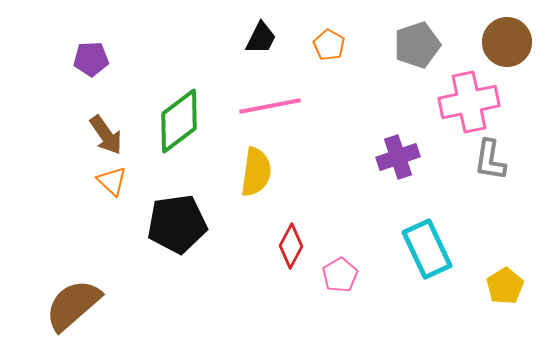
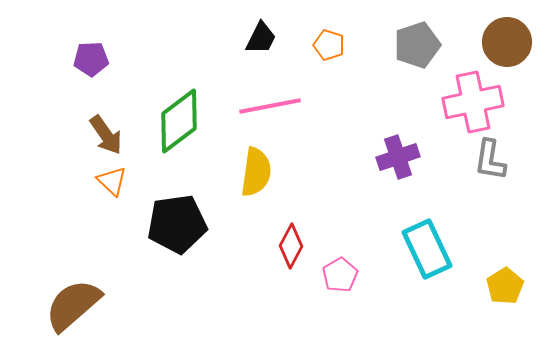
orange pentagon: rotated 12 degrees counterclockwise
pink cross: moved 4 px right
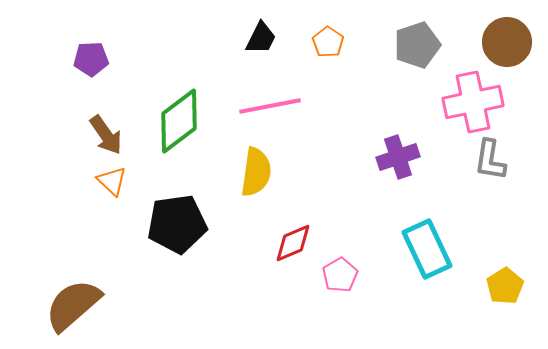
orange pentagon: moved 1 px left, 3 px up; rotated 16 degrees clockwise
red diamond: moved 2 px right, 3 px up; rotated 39 degrees clockwise
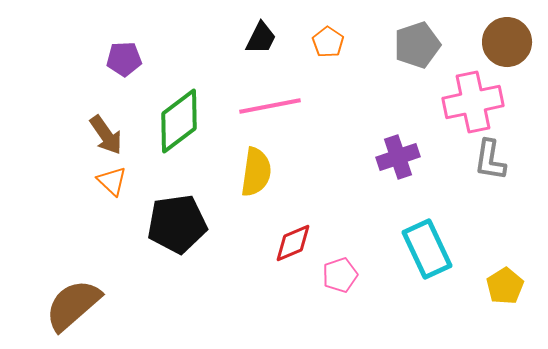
purple pentagon: moved 33 px right
pink pentagon: rotated 12 degrees clockwise
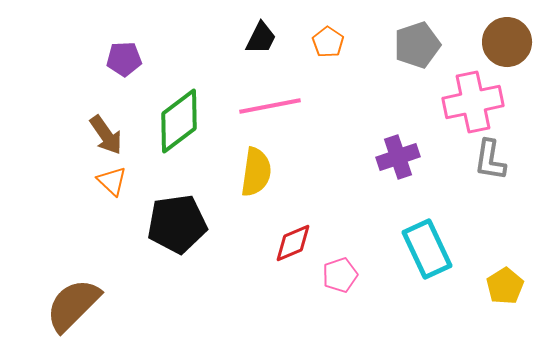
brown semicircle: rotated 4 degrees counterclockwise
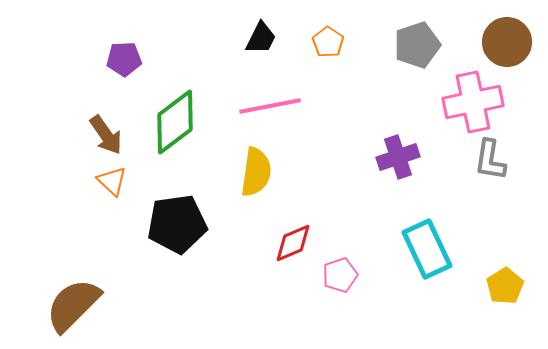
green diamond: moved 4 px left, 1 px down
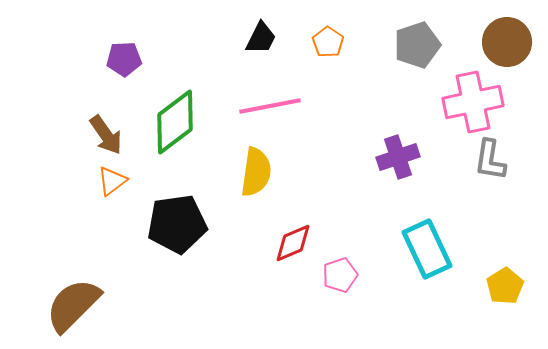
orange triangle: rotated 40 degrees clockwise
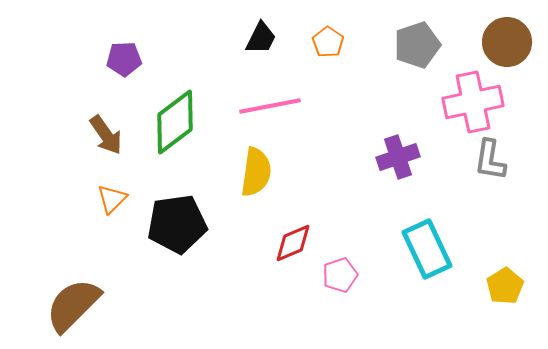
orange triangle: moved 18 px down; rotated 8 degrees counterclockwise
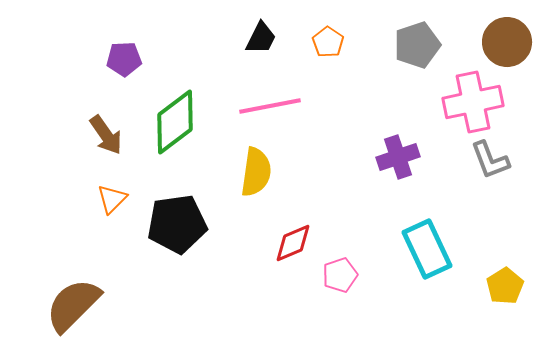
gray L-shape: rotated 30 degrees counterclockwise
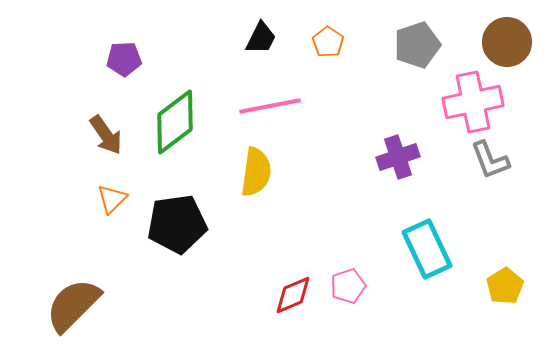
red diamond: moved 52 px down
pink pentagon: moved 8 px right, 11 px down
